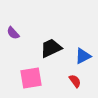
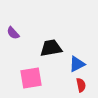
black trapezoid: rotated 15 degrees clockwise
blue triangle: moved 6 px left, 8 px down
red semicircle: moved 6 px right, 4 px down; rotated 24 degrees clockwise
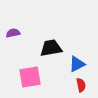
purple semicircle: rotated 120 degrees clockwise
pink square: moved 1 px left, 1 px up
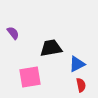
purple semicircle: rotated 64 degrees clockwise
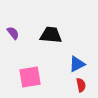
black trapezoid: moved 13 px up; rotated 15 degrees clockwise
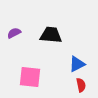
purple semicircle: moved 1 px right; rotated 80 degrees counterclockwise
pink square: rotated 15 degrees clockwise
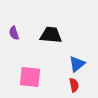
purple semicircle: rotated 80 degrees counterclockwise
blue triangle: rotated 12 degrees counterclockwise
red semicircle: moved 7 px left
